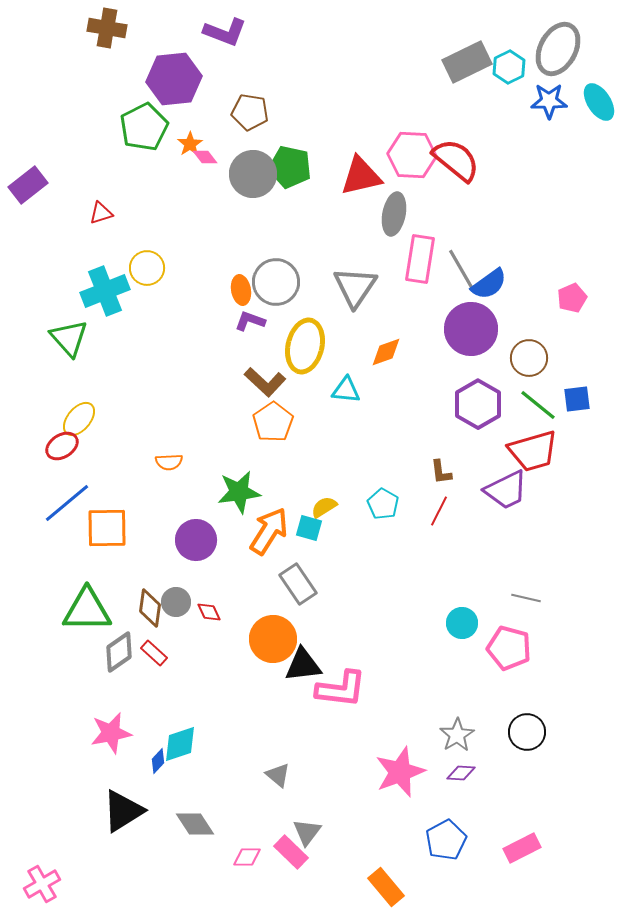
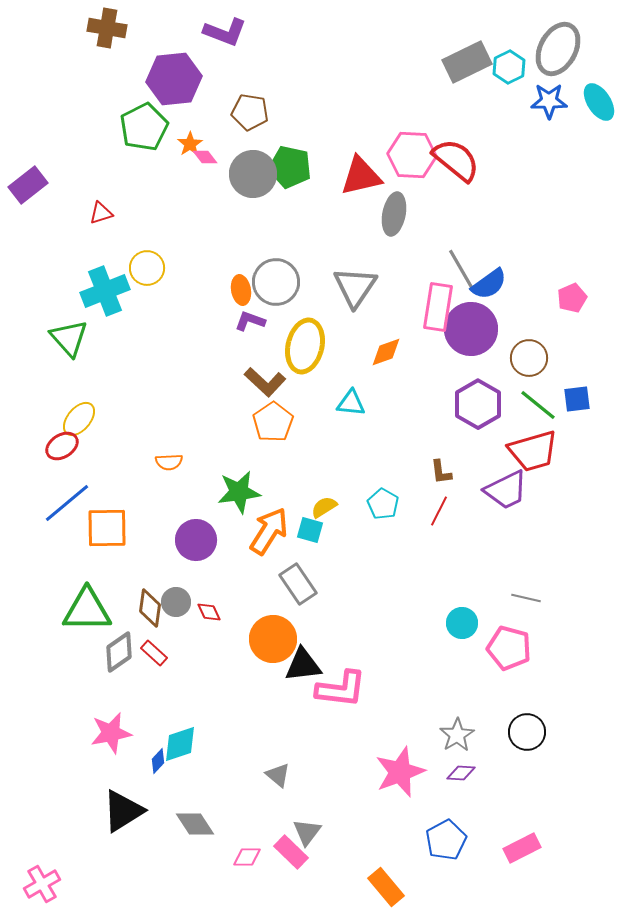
pink rectangle at (420, 259): moved 18 px right, 48 px down
cyan triangle at (346, 390): moved 5 px right, 13 px down
cyan square at (309, 528): moved 1 px right, 2 px down
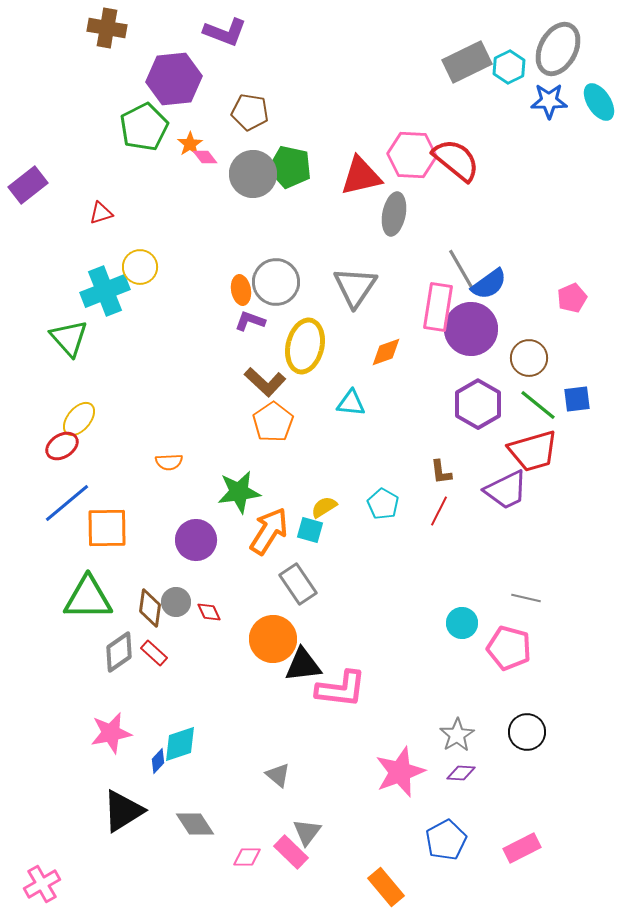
yellow circle at (147, 268): moved 7 px left, 1 px up
green triangle at (87, 610): moved 1 px right, 12 px up
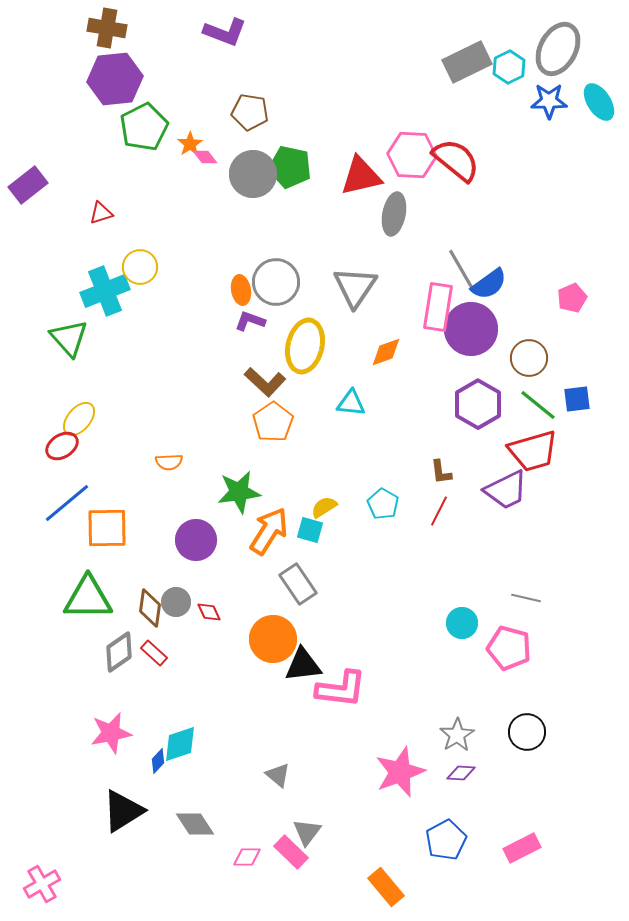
purple hexagon at (174, 79): moved 59 px left
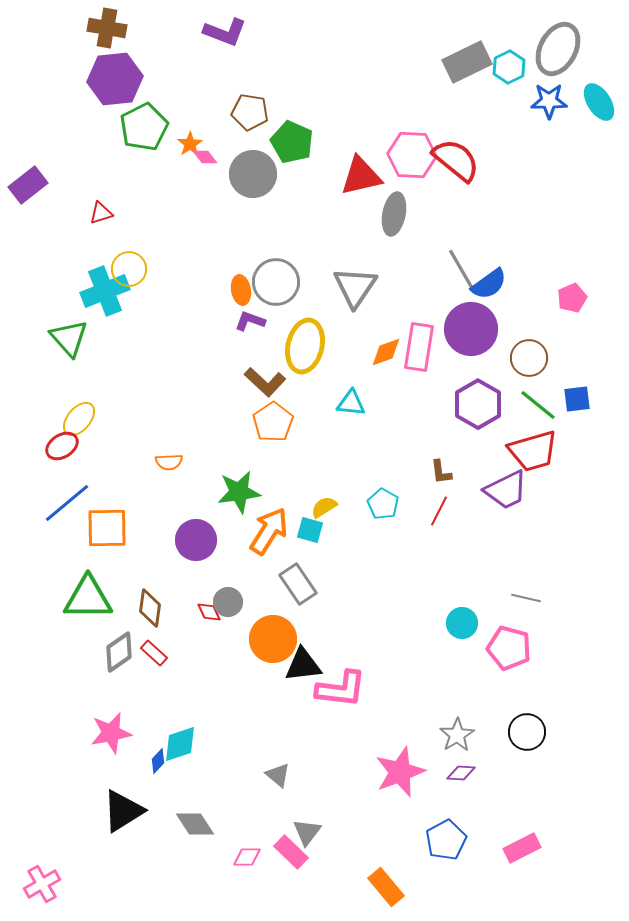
green pentagon at (290, 167): moved 2 px right, 25 px up; rotated 12 degrees clockwise
yellow circle at (140, 267): moved 11 px left, 2 px down
pink rectangle at (438, 307): moved 19 px left, 40 px down
gray circle at (176, 602): moved 52 px right
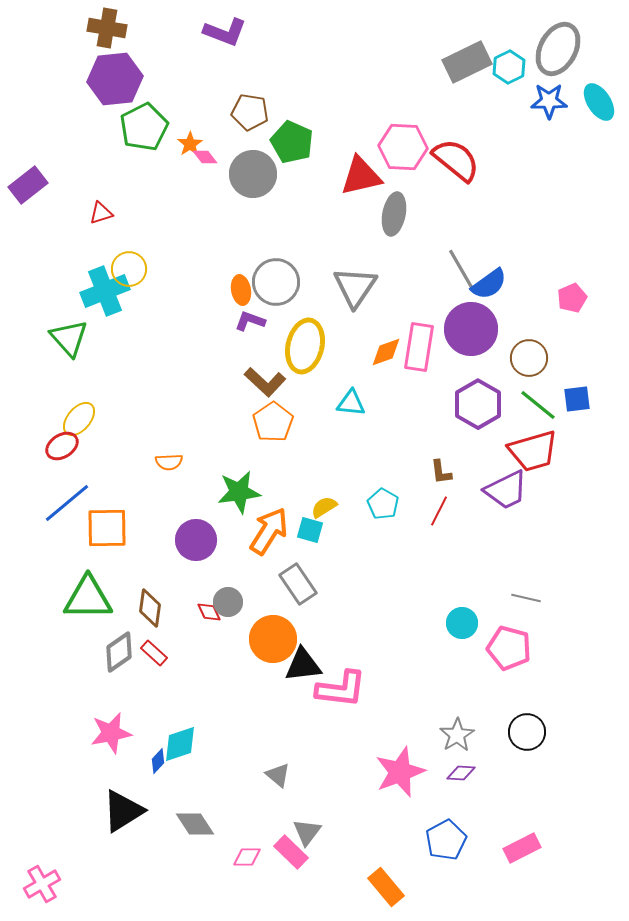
pink hexagon at (412, 155): moved 9 px left, 8 px up
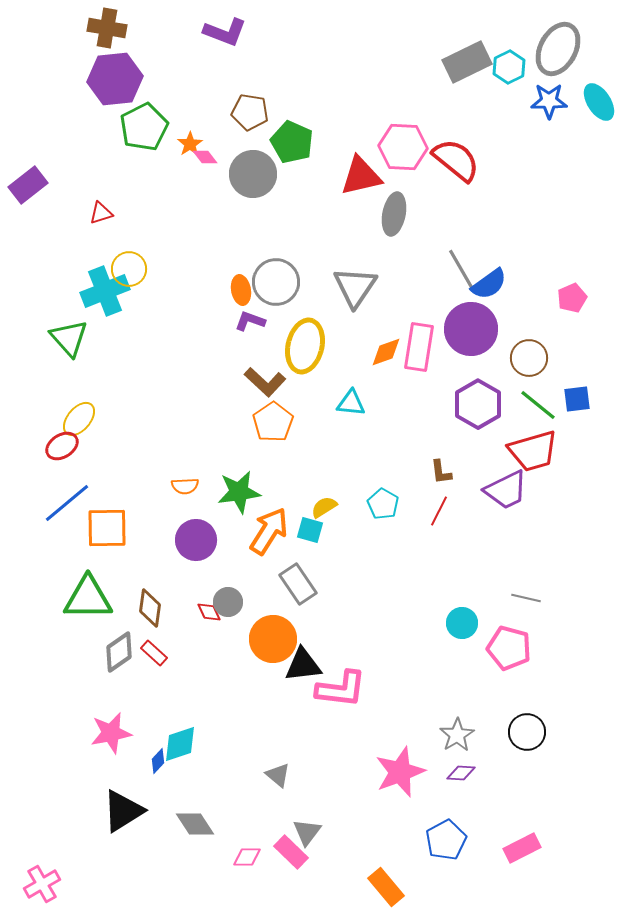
orange semicircle at (169, 462): moved 16 px right, 24 px down
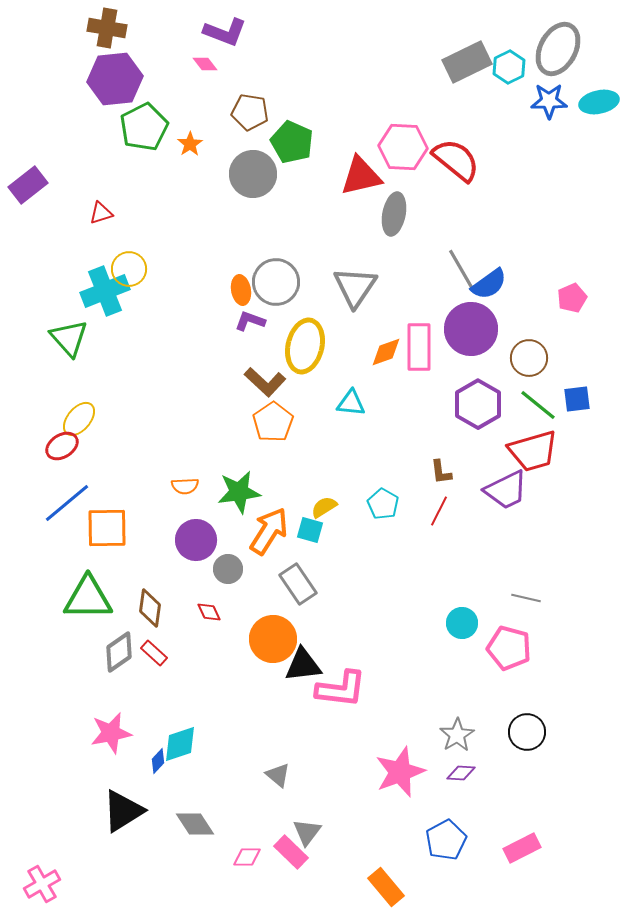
cyan ellipse at (599, 102): rotated 69 degrees counterclockwise
pink diamond at (205, 157): moved 93 px up
pink rectangle at (419, 347): rotated 9 degrees counterclockwise
gray circle at (228, 602): moved 33 px up
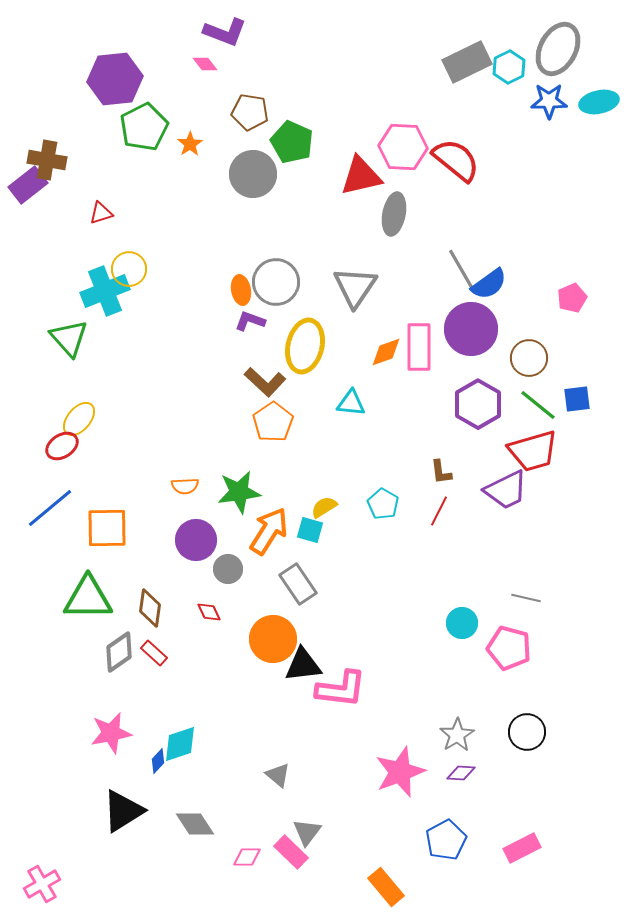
brown cross at (107, 28): moved 60 px left, 132 px down
blue line at (67, 503): moved 17 px left, 5 px down
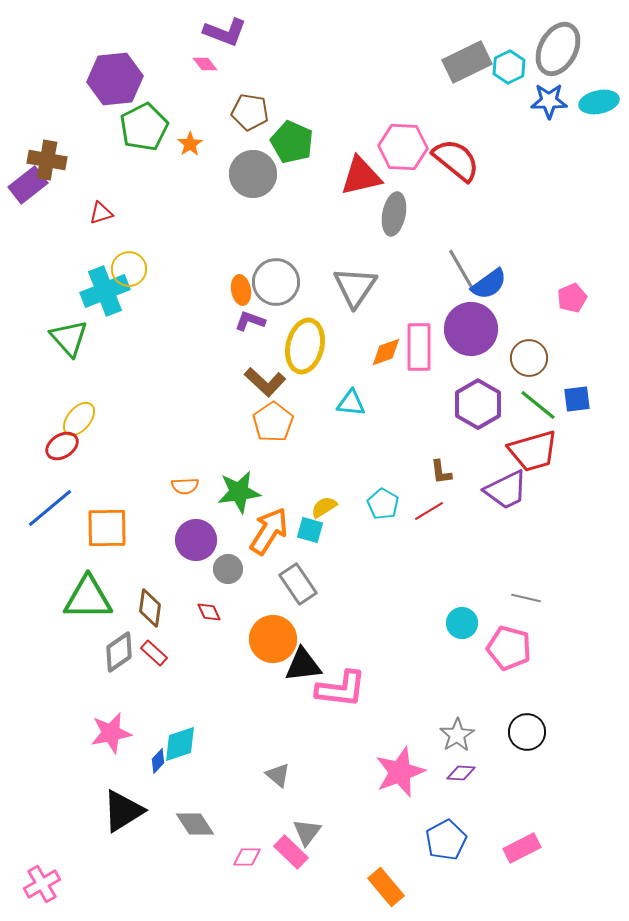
red line at (439, 511): moved 10 px left; rotated 32 degrees clockwise
